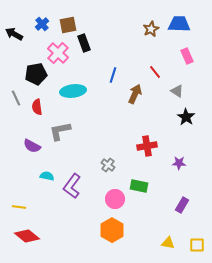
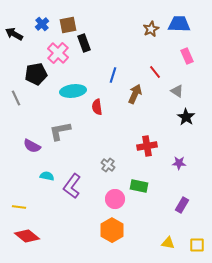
red semicircle: moved 60 px right
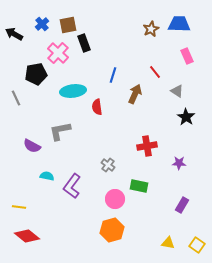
orange hexagon: rotated 15 degrees clockwise
yellow square: rotated 35 degrees clockwise
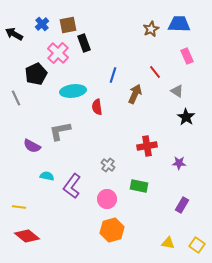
black pentagon: rotated 15 degrees counterclockwise
pink circle: moved 8 px left
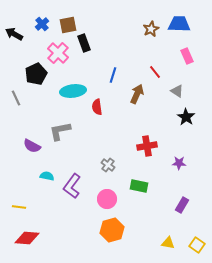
brown arrow: moved 2 px right
red diamond: moved 2 px down; rotated 35 degrees counterclockwise
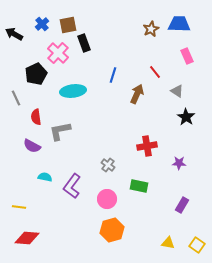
red semicircle: moved 61 px left, 10 px down
cyan semicircle: moved 2 px left, 1 px down
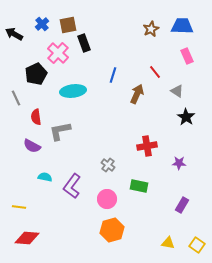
blue trapezoid: moved 3 px right, 2 px down
